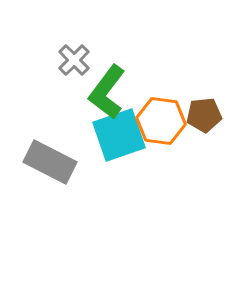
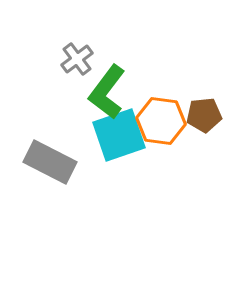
gray cross: moved 3 px right, 1 px up; rotated 8 degrees clockwise
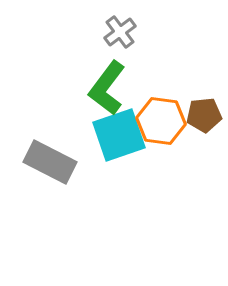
gray cross: moved 43 px right, 27 px up
green L-shape: moved 4 px up
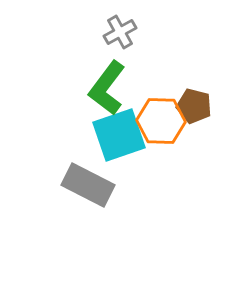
gray cross: rotated 8 degrees clockwise
brown pentagon: moved 10 px left, 9 px up; rotated 20 degrees clockwise
orange hexagon: rotated 6 degrees counterclockwise
gray rectangle: moved 38 px right, 23 px down
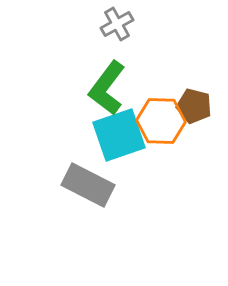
gray cross: moved 3 px left, 8 px up
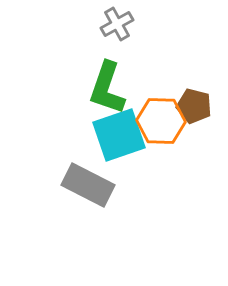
green L-shape: rotated 18 degrees counterclockwise
